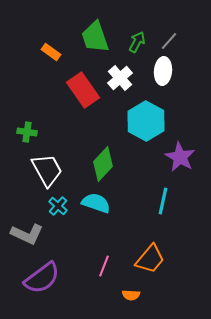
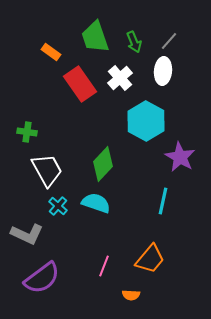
green arrow: moved 3 px left; rotated 130 degrees clockwise
red rectangle: moved 3 px left, 6 px up
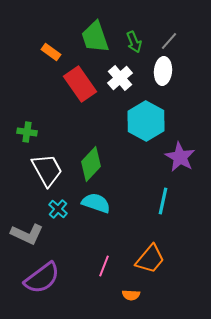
green diamond: moved 12 px left
cyan cross: moved 3 px down
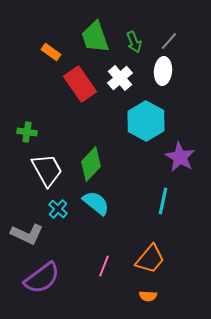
cyan semicircle: rotated 20 degrees clockwise
orange semicircle: moved 17 px right, 1 px down
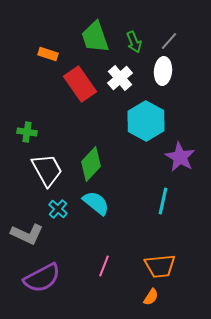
orange rectangle: moved 3 px left, 2 px down; rotated 18 degrees counterclockwise
orange trapezoid: moved 10 px right, 7 px down; rotated 44 degrees clockwise
purple semicircle: rotated 9 degrees clockwise
orange semicircle: moved 3 px right, 1 px down; rotated 60 degrees counterclockwise
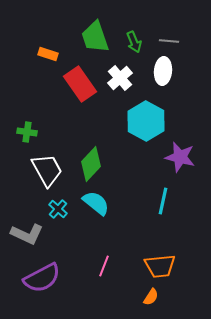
gray line: rotated 54 degrees clockwise
purple star: rotated 16 degrees counterclockwise
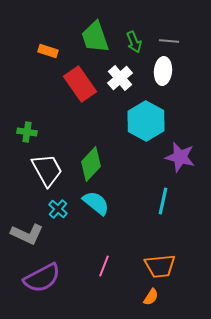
orange rectangle: moved 3 px up
